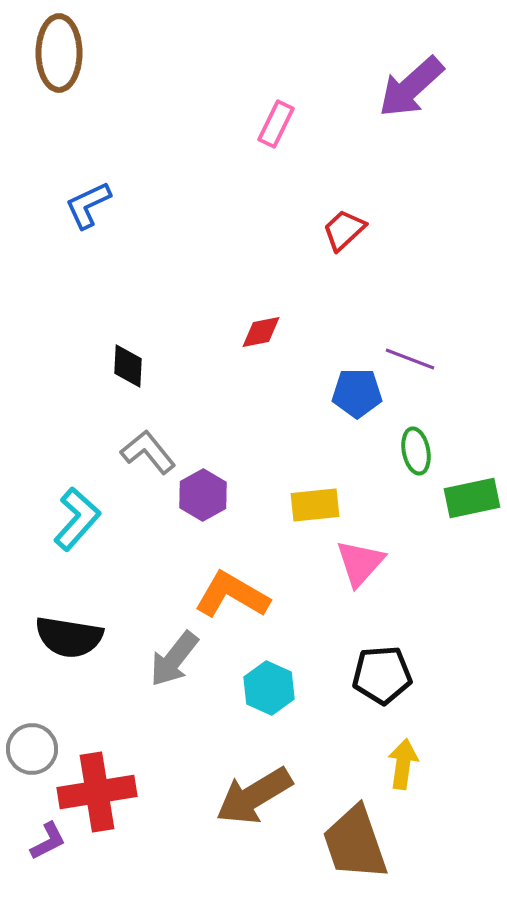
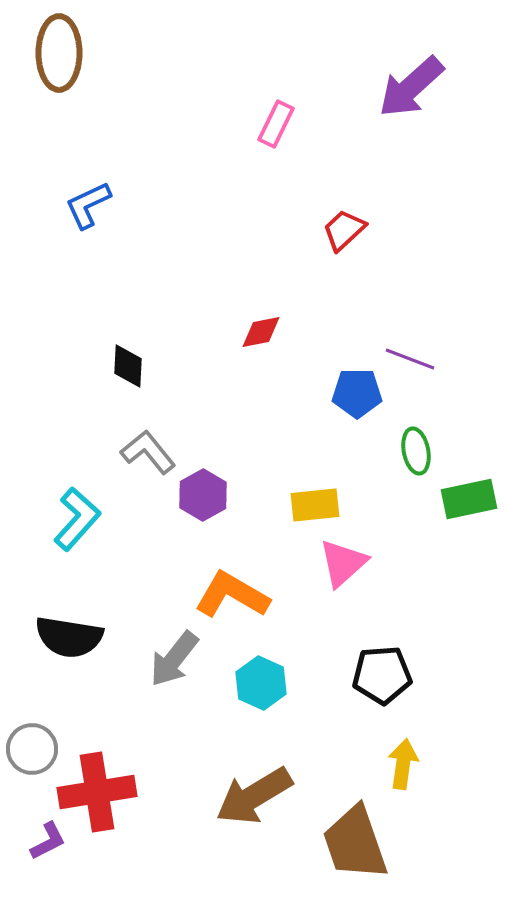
green rectangle: moved 3 px left, 1 px down
pink triangle: moved 17 px left; rotated 6 degrees clockwise
cyan hexagon: moved 8 px left, 5 px up
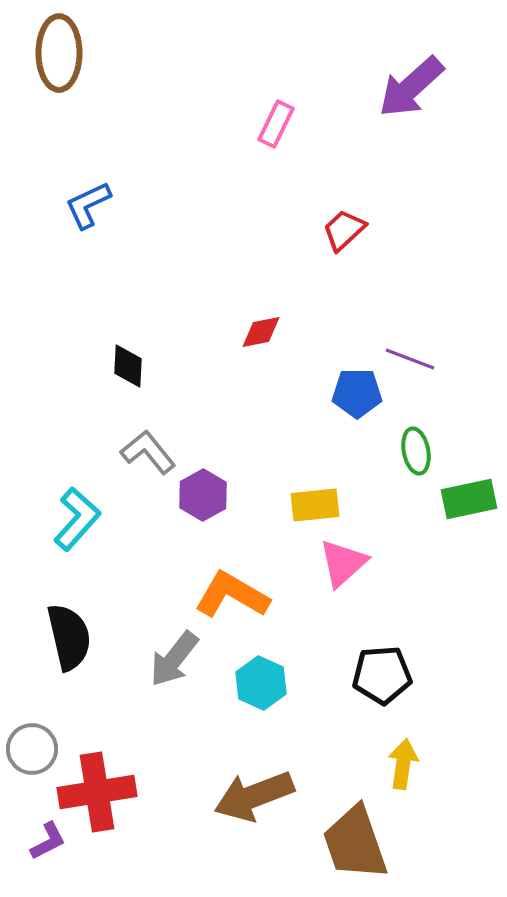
black semicircle: rotated 112 degrees counterclockwise
brown arrow: rotated 10 degrees clockwise
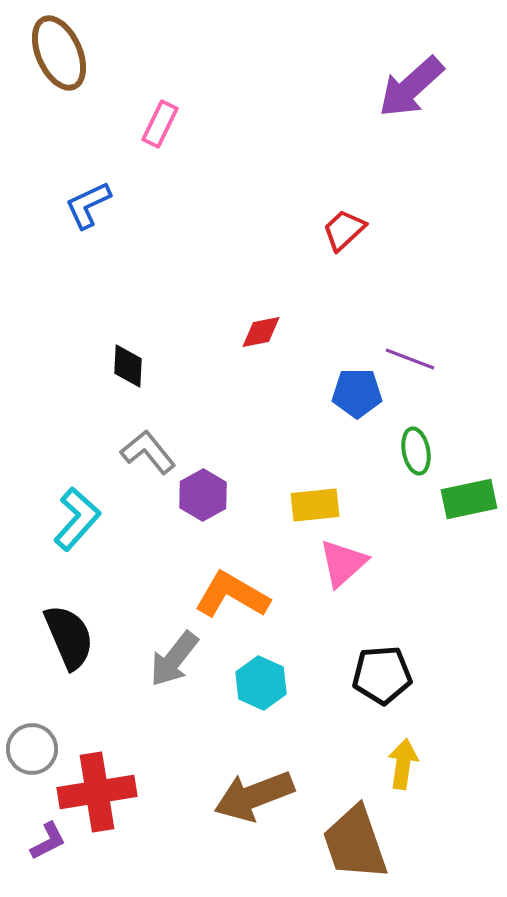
brown ellipse: rotated 24 degrees counterclockwise
pink rectangle: moved 116 px left
black semicircle: rotated 10 degrees counterclockwise
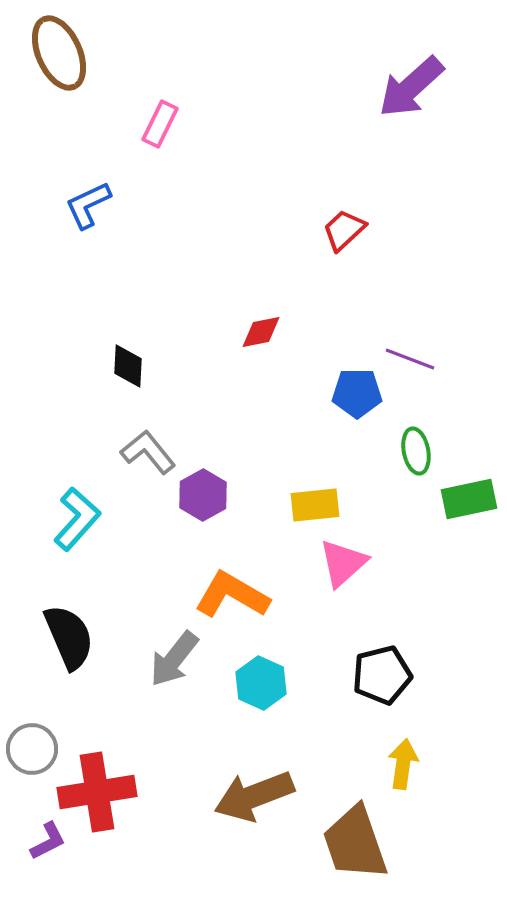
black pentagon: rotated 10 degrees counterclockwise
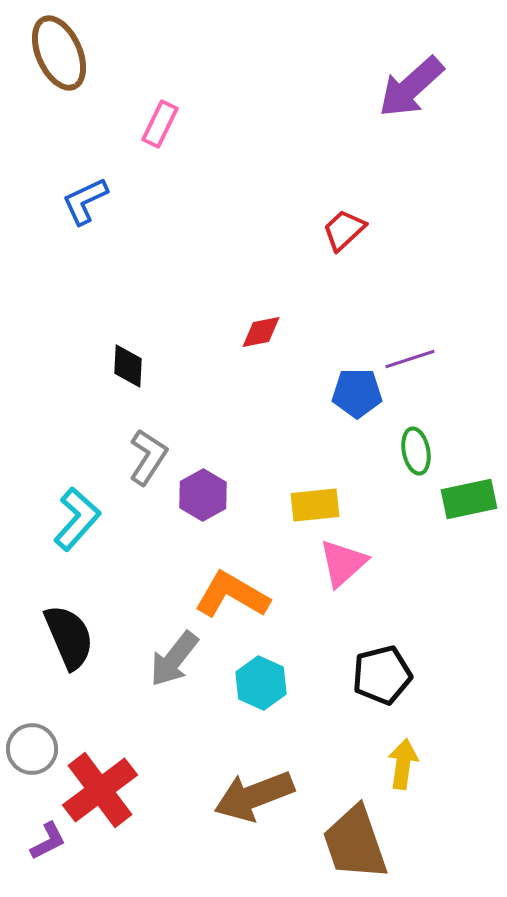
blue L-shape: moved 3 px left, 4 px up
purple line: rotated 39 degrees counterclockwise
gray L-shape: moved 5 px down; rotated 72 degrees clockwise
red cross: moved 3 px right, 2 px up; rotated 28 degrees counterclockwise
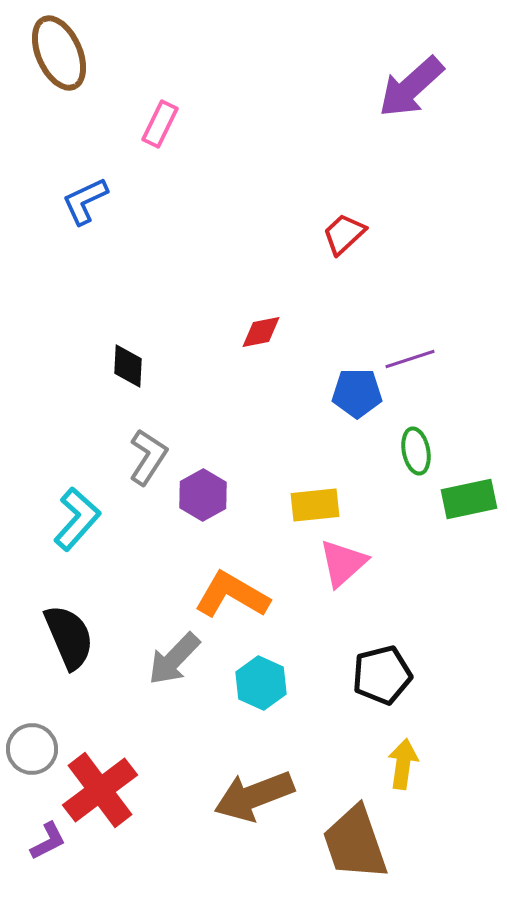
red trapezoid: moved 4 px down
gray arrow: rotated 6 degrees clockwise
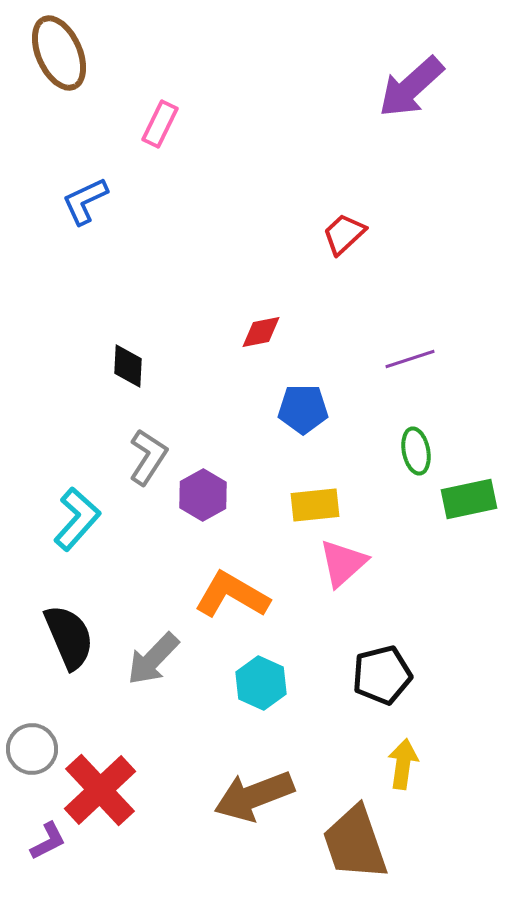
blue pentagon: moved 54 px left, 16 px down
gray arrow: moved 21 px left
red cross: rotated 6 degrees counterclockwise
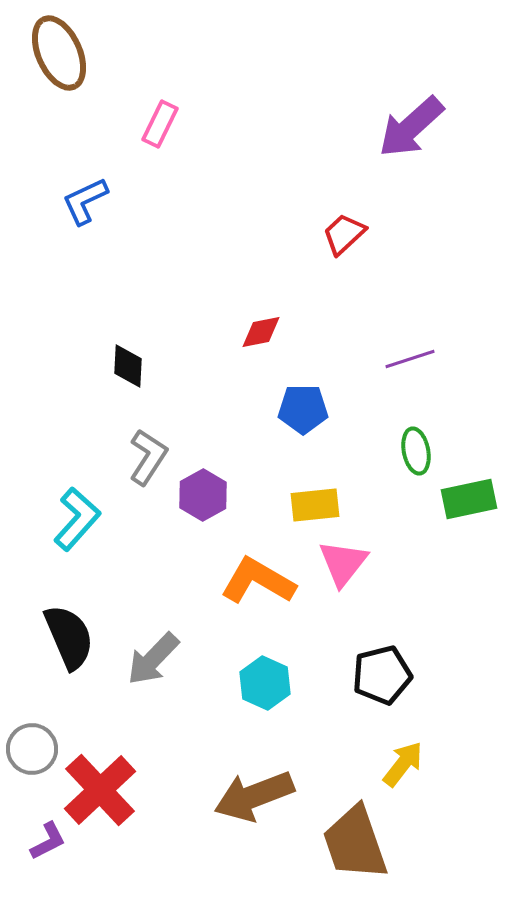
purple arrow: moved 40 px down
pink triangle: rotated 10 degrees counterclockwise
orange L-shape: moved 26 px right, 14 px up
cyan hexagon: moved 4 px right
yellow arrow: rotated 30 degrees clockwise
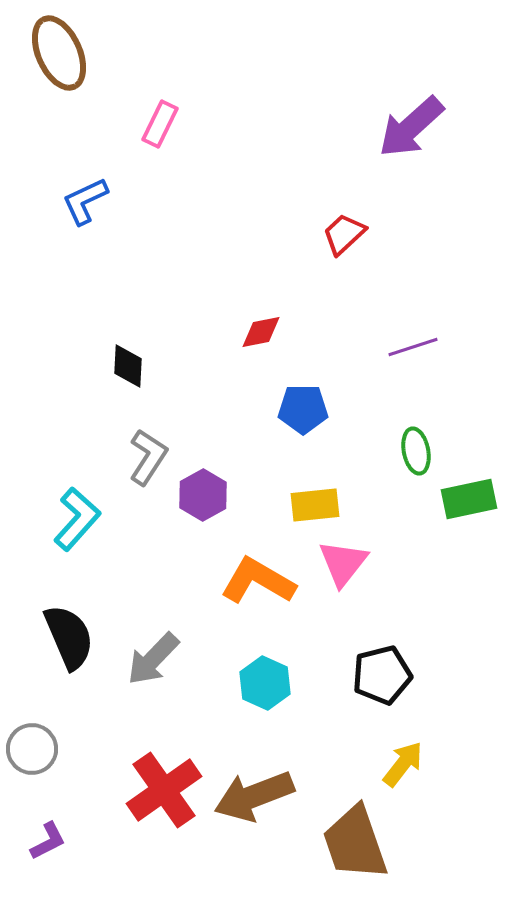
purple line: moved 3 px right, 12 px up
red cross: moved 64 px right; rotated 8 degrees clockwise
